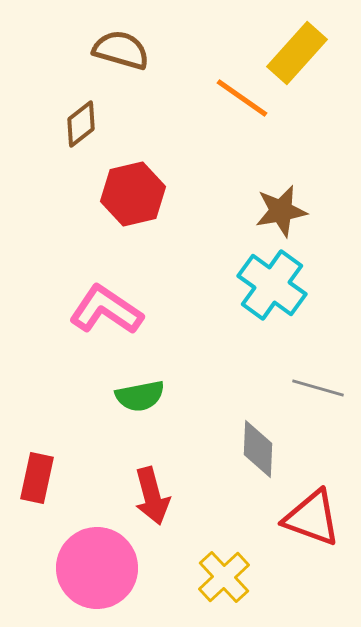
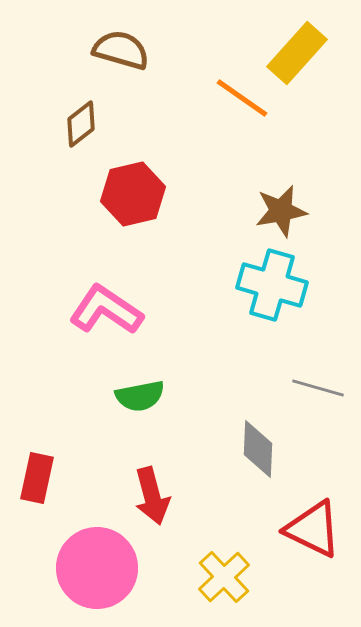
cyan cross: rotated 20 degrees counterclockwise
red triangle: moved 1 px right, 11 px down; rotated 6 degrees clockwise
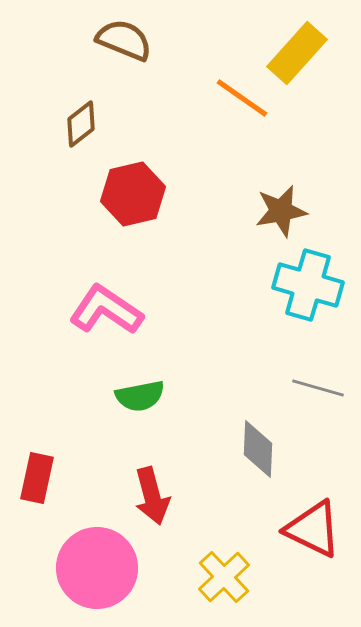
brown semicircle: moved 3 px right, 10 px up; rotated 6 degrees clockwise
cyan cross: moved 36 px right
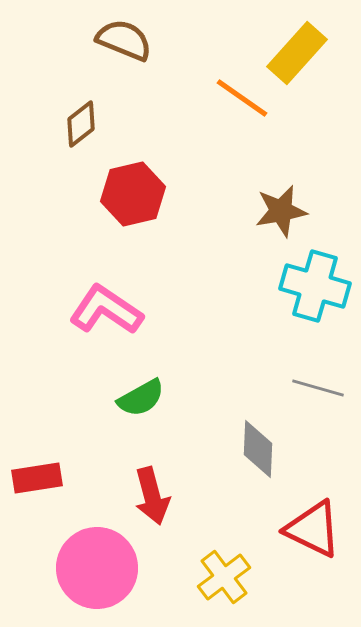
cyan cross: moved 7 px right, 1 px down
green semicircle: moved 1 px right, 2 px down; rotated 18 degrees counterclockwise
red rectangle: rotated 69 degrees clockwise
yellow cross: rotated 6 degrees clockwise
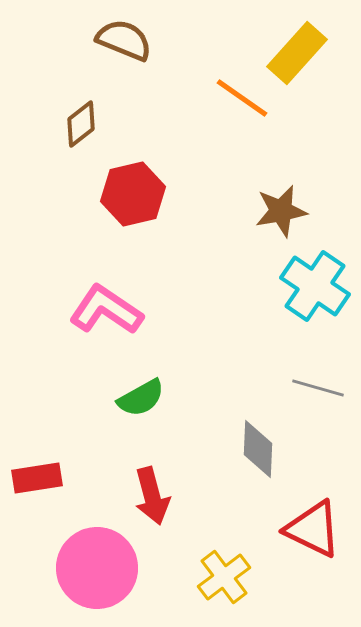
cyan cross: rotated 18 degrees clockwise
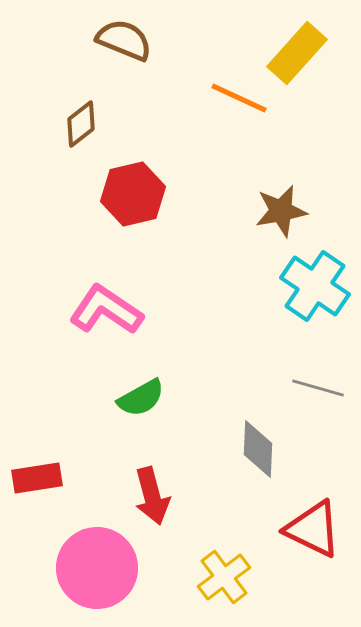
orange line: moved 3 px left; rotated 10 degrees counterclockwise
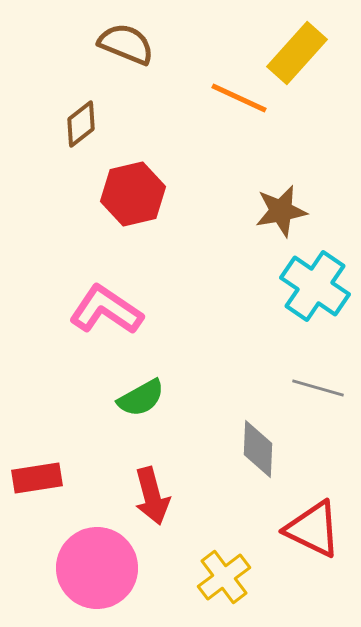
brown semicircle: moved 2 px right, 4 px down
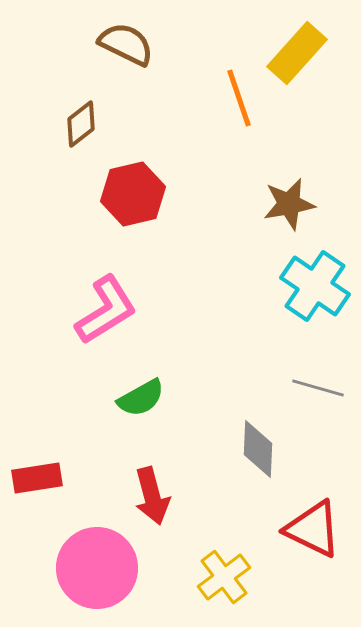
brown semicircle: rotated 4 degrees clockwise
orange line: rotated 46 degrees clockwise
brown star: moved 8 px right, 7 px up
pink L-shape: rotated 114 degrees clockwise
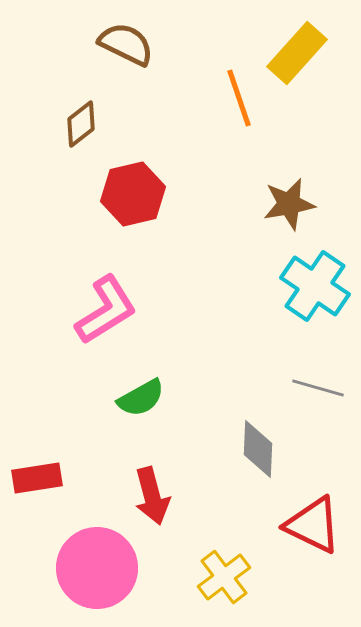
red triangle: moved 4 px up
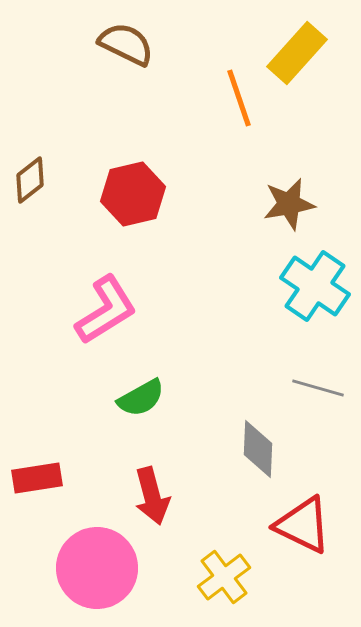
brown diamond: moved 51 px left, 56 px down
red triangle: moved 10 px left
